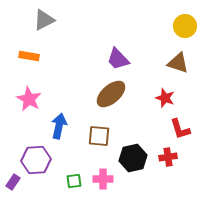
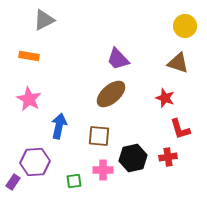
purple hexagon: moved 1 px left, 2 px down
pink cross: moved 9 px up
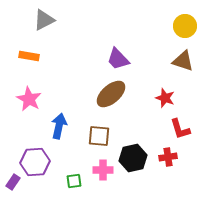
brown triangle: moved 5 px right, 2 px up
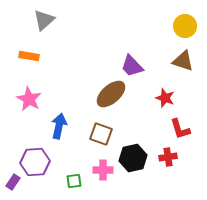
gray triangle: rotated 15 degrees counterclockwise
purple trapezoid: moved 14 px right, 7 px down
brown square: moved 2 px right, 2 px up; rotated 15 degrees clockwise
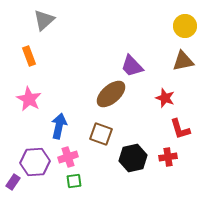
orange rectangle: rotated 60 degrees clockwise
brown triangle: rotated 30 degrees counterclockwise
pink cross: moved 35 px left, 13 px up; rotated 18 degrees counterclockwise
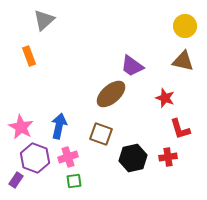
brown triangle: rotated 25 degrees clockwise
purple trapezoid: rotated 10 degrees counterclockwise
pink star: moved 8 px left, 28 px down
purple hexagon: moved 4 px up; rotated 24 degrees clockwise
purple rectangle: moved 3 px right, 2 px up
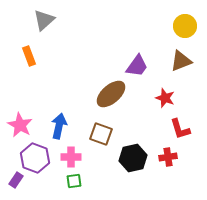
brown triangle: moved 2 px left; rotated 35 degrees counterclockwise
purple trapezoid: moved 5 px right; rotated 90 degrees counterclockwise
pink star: moved 1 px left, 2 px up
pink cross: moved 3 px right; rotated 18 degrees clockwise
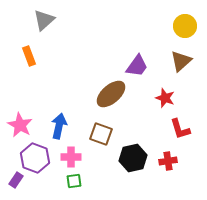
brown triangle: rotated 20 degrees counterclockwise
red cross: moved 4 px down
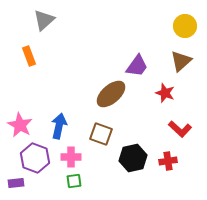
red star: moved 5 px up
red L-shape: rotated 30 degrees counterclockwise
purple rectangle: moved 3 px down; rotated 49 degrees clockwise
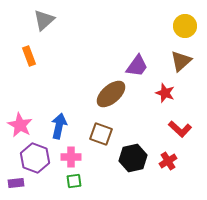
red cross: rotated 24 degrees counterclockwise
